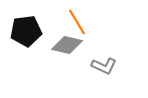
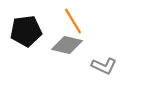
orange line: moved 4 px left, 1 px up
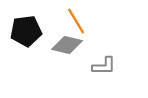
orange line: moved 3 px right
gray L-shape: rotated 25 degrees counterclockwise
